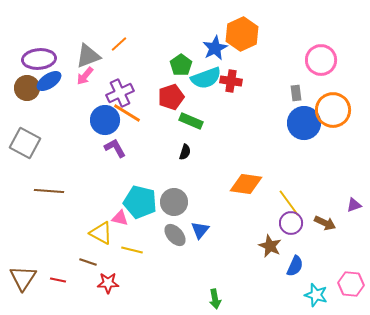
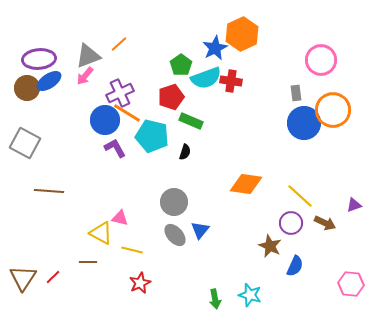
cyan pentagon at (140, 202): moved 12 px right, 66 px up
yellow line at (289, 203): moved 11 px right, 7 px up; rotated 12 degrees counterclockwise
brown line at (88, 262): rotated 18 degrees counterclockwise
red line at (58, 280): moved 5 px left, 3 px up; rotated 56 degrees counterclockwise
red star at (108, 283): moved 32 px right; rotated 25 degrees counterclockwise
cyan star at (316, 295): moved 66 px left
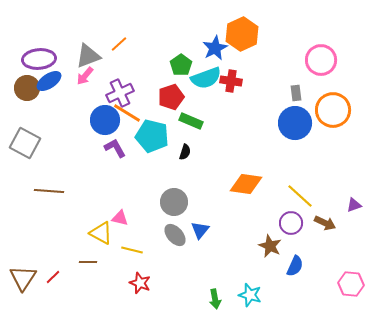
blue circle at (304, 123): moved 9 px left
red star at (140, 283): rotated 25 degrees counterclockwise
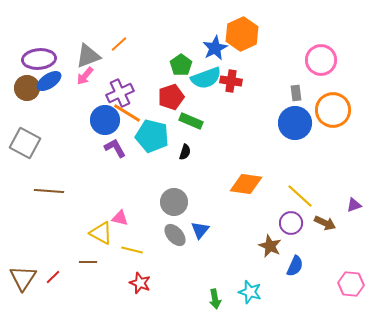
cyan star at (250, 295): moved 3 px up
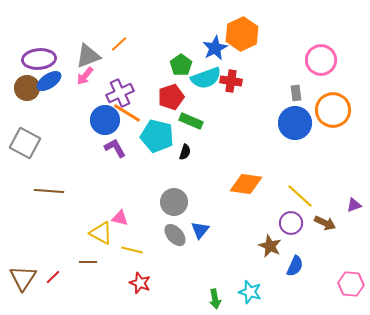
cyan pentagon at (152, 136): moved 5 px right
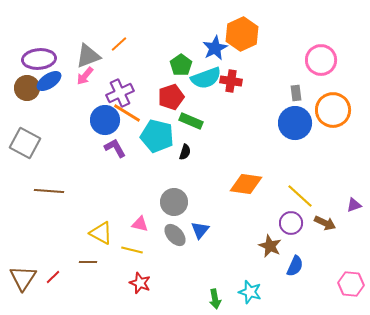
pink triangle at (120, 218): moved 20 px right, 6 px down
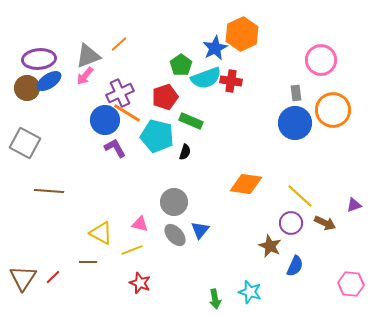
red pentagon at (171, 97): moved 6 px left
yellow line at (132, 250): rotated 35 degrees counterclockwise
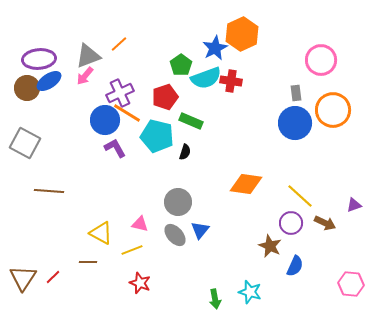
gray circle at (174, 202): moved 4 px right
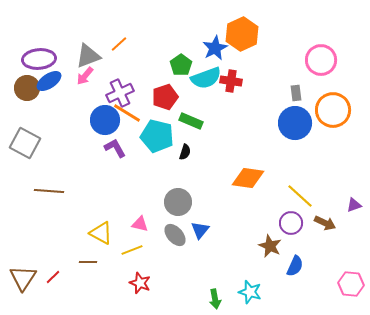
orange diamond at (246, 184): moved 2 px right, 6 px up
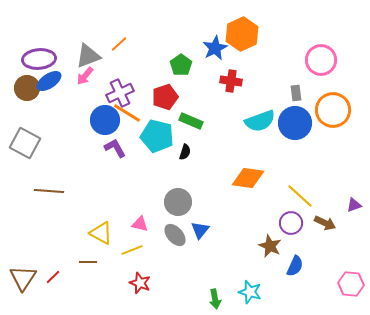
cyan semicircle at (206, 78): moved 54 px right, 43 px down
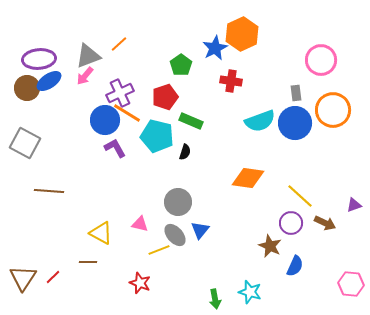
yellow line at (132, 250): moved 27 px right
